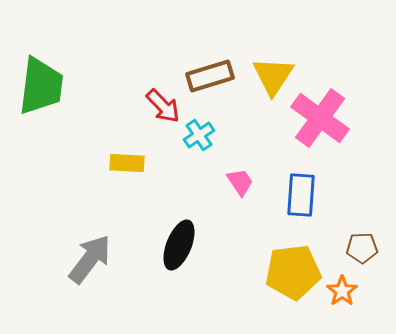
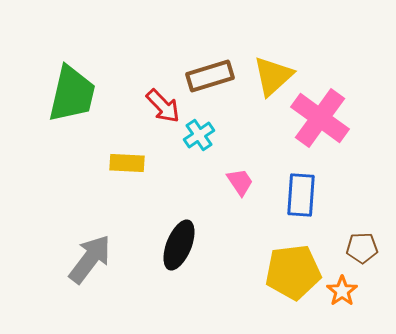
yellow triangle: rotated 15 degrees clockwise
green trapezoid: moved 31 px right, 8 px down; rotated 6 degrees clockwise
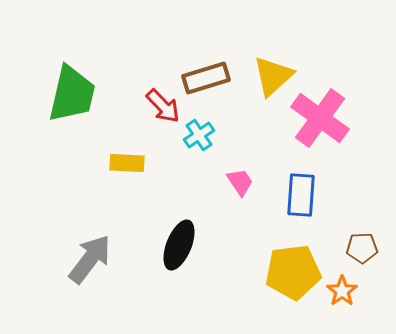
brown rectangle: moved 4 px left, 2 px down
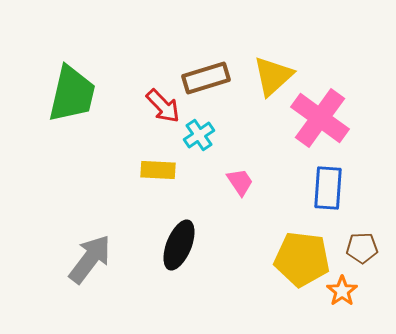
yellow rectangle: moved 31 px right, 7 px down
blue rectangle: moved 27 px right, 7 px up
yellow pentagon: moved 9 px right, 13 px up; rotated 14 degrees clockwise
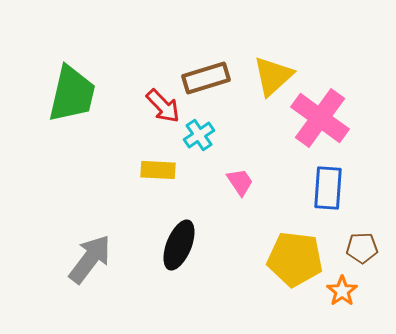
yellow pentagon: moved 7 px left
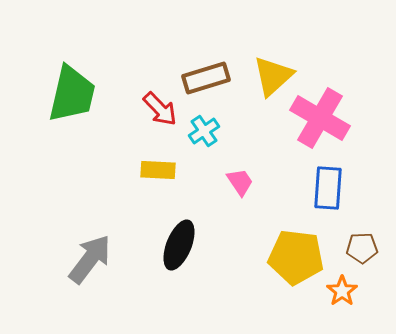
red arrow: moved 3 px left, 3 px down
pink cross: rotated 6 degrees counterclockwise
cyan cross: moved 5 px right, 4 px up
yellow pentagon: moved 1 px right, 2 px up
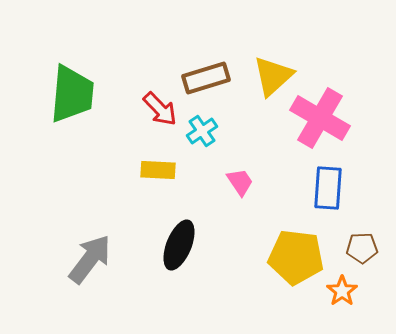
green trapezoid: rotated 8 degrees counterclockwise
cyan cross: moved 2 px left
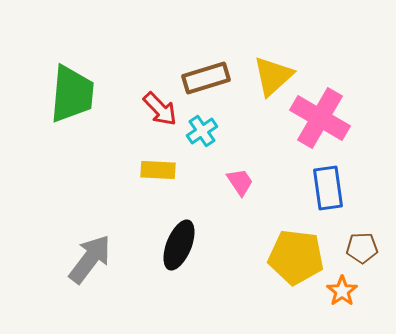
blue rectangle: rotated 12 degrees counterclockwise
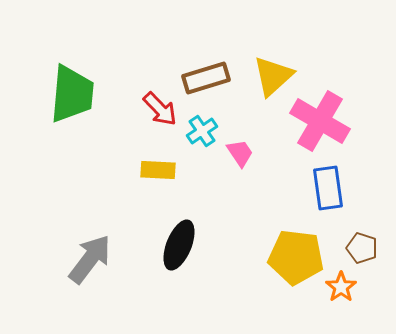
pink cross: moved 3 px down
pink trapezoid: moved 29 px up
brown pentagon: rotated 20 degrees clockwise
orange star: moved 1 px left, 4 px up
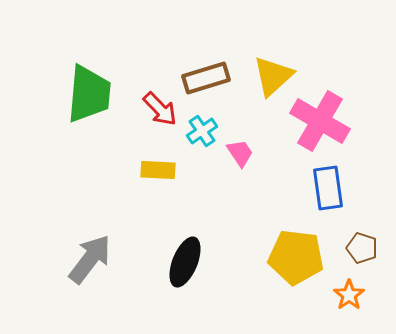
green trapezoid: moved 17 px right
black ellipse: moved 6 px right, 17 px down
orange star: moved 8 px right, 8 px down
